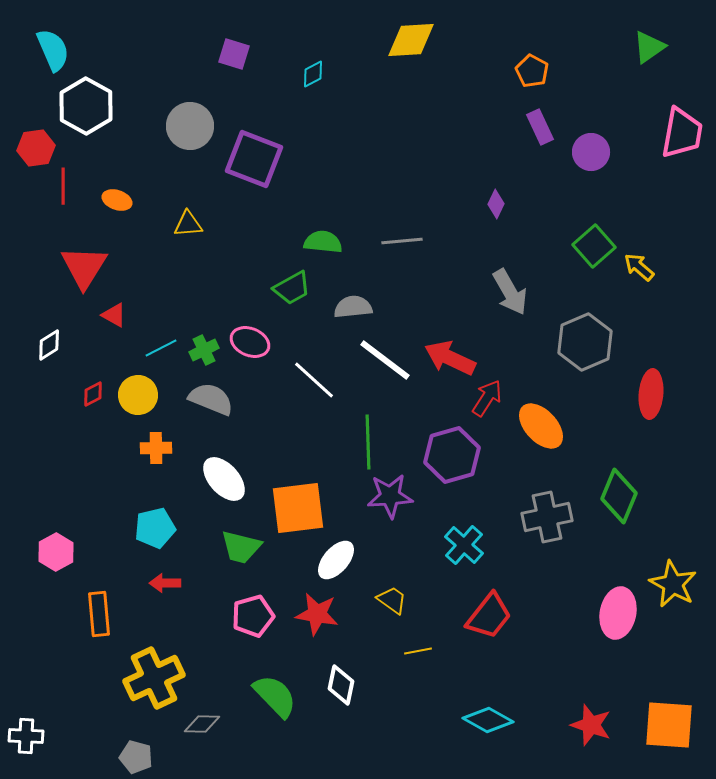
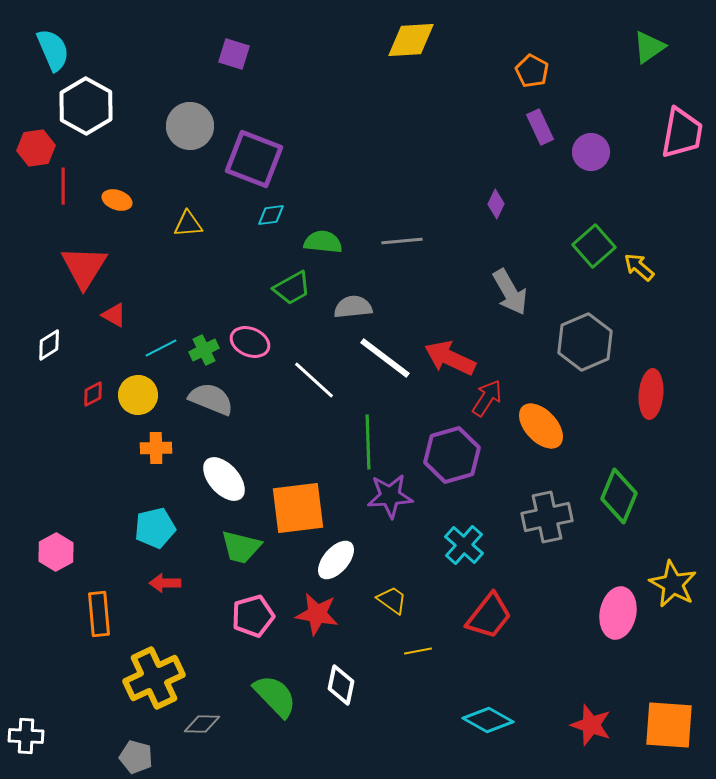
cyan diamond at (313, 74): moved 42 px left, 141 px down; rotated 20 degrees clockwise
white line at (385, 360): moved 2 px up
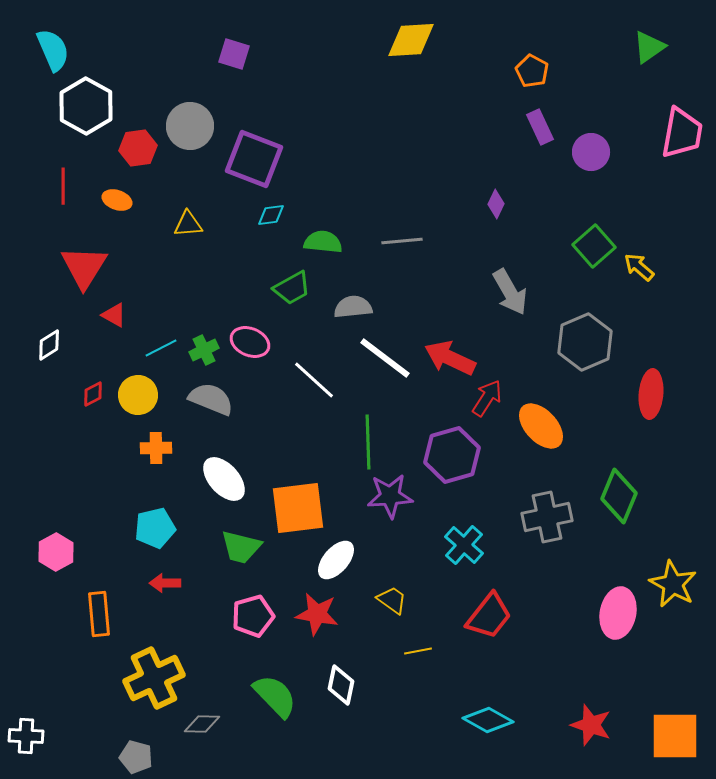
red hexagon at (36, 148): moved 102 px right
orange square at (669, 725): moved 6 px right, 11 px down; rotated 4 degrees counterclockwise
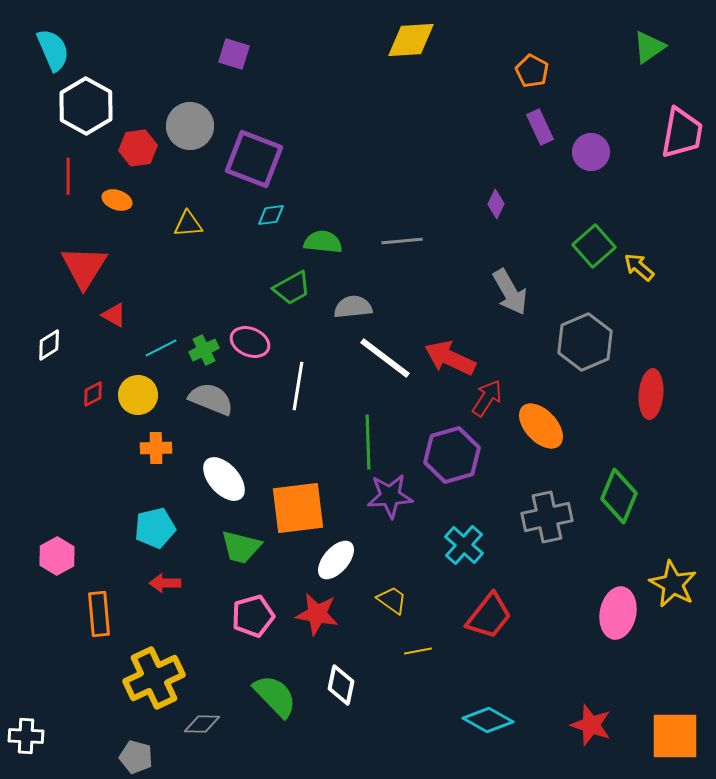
red line at (63, 186): moved 5 px right, 10 px up
white line at (314, 380): moved 16 px left, 6 px down; rotated 57 degrees clockwise
pink hexagon at (56, 552): moved 1 px right, 4 px down
